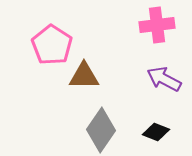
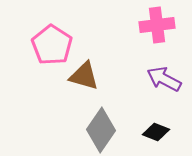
brown triangle: rotated 16 degrees clockwise
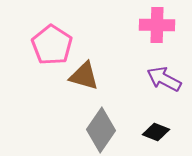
pink cross: rotated 8 degrees clockwise
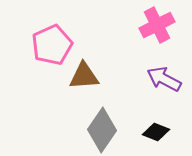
pink cross: rotated 28 degrees counterclockwise
pink pentagon: rotated 15 degrees clockwise
brown triangle: rotated 20 degrees counterclockwise
gray diamond: moved 1 px right
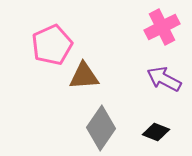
pink cross: moved 5 px right, 2 px down
gray diamond: moved 1 px left, 2 px up
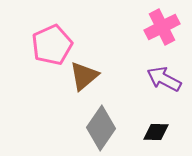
brown triangle: rotated 36 degrees counterclockwise
black diamond: rotated 20 degrees counterclockwise
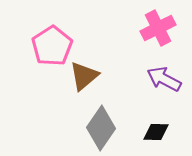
pink cross: moved 4 px left, 1 px down
pink pentagon: moved 1 px down; rotated 9 degrees counterclockwise
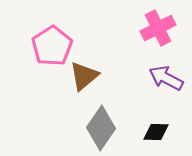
purple arrow: moved 2 px right, 1 px up
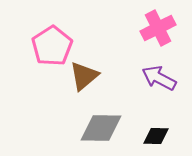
purple arrow: moved 7 px left
gray diamond: rotated 57 degrees clockwise
black diamond: moved 4 px down
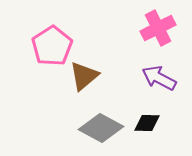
gray diamond: rotated 27 degrees clockwise
black diamond: moved 9 px left, 13 px up
